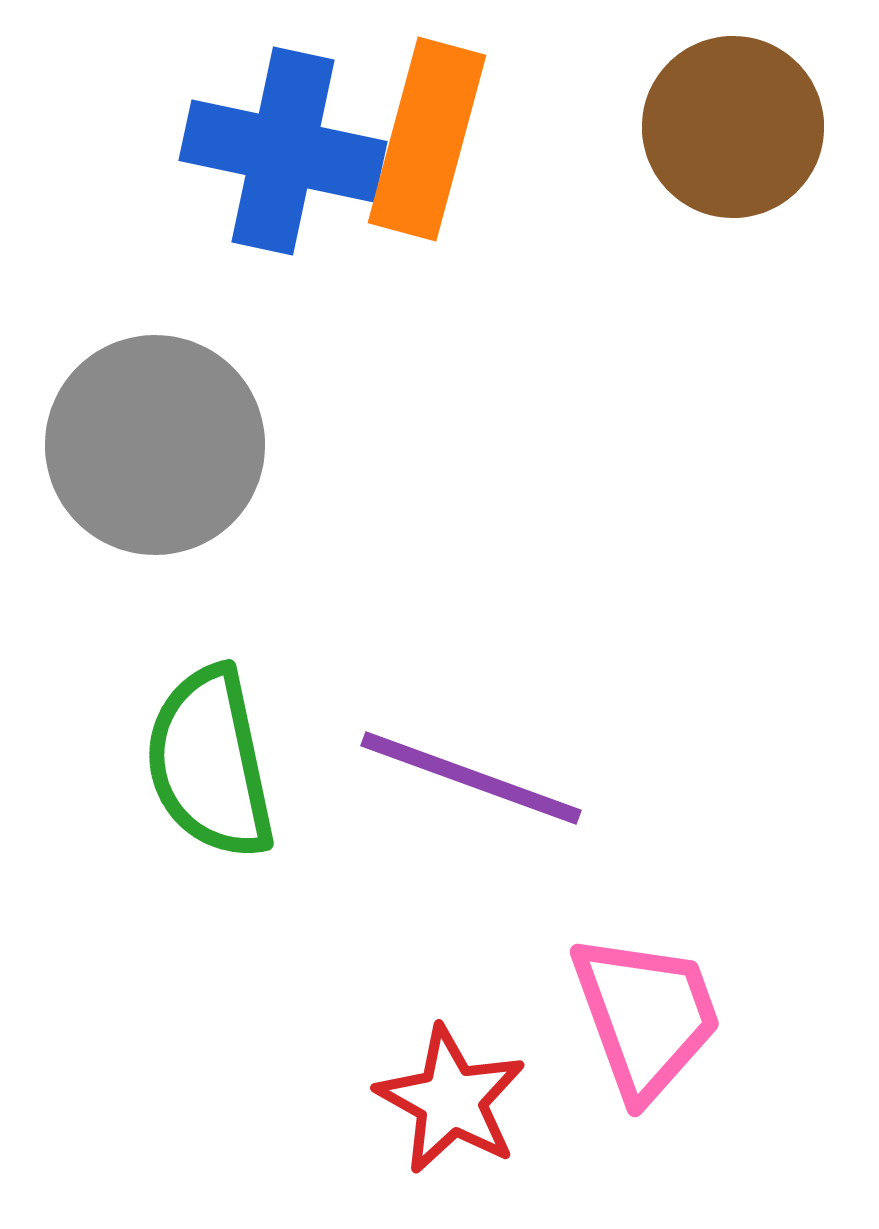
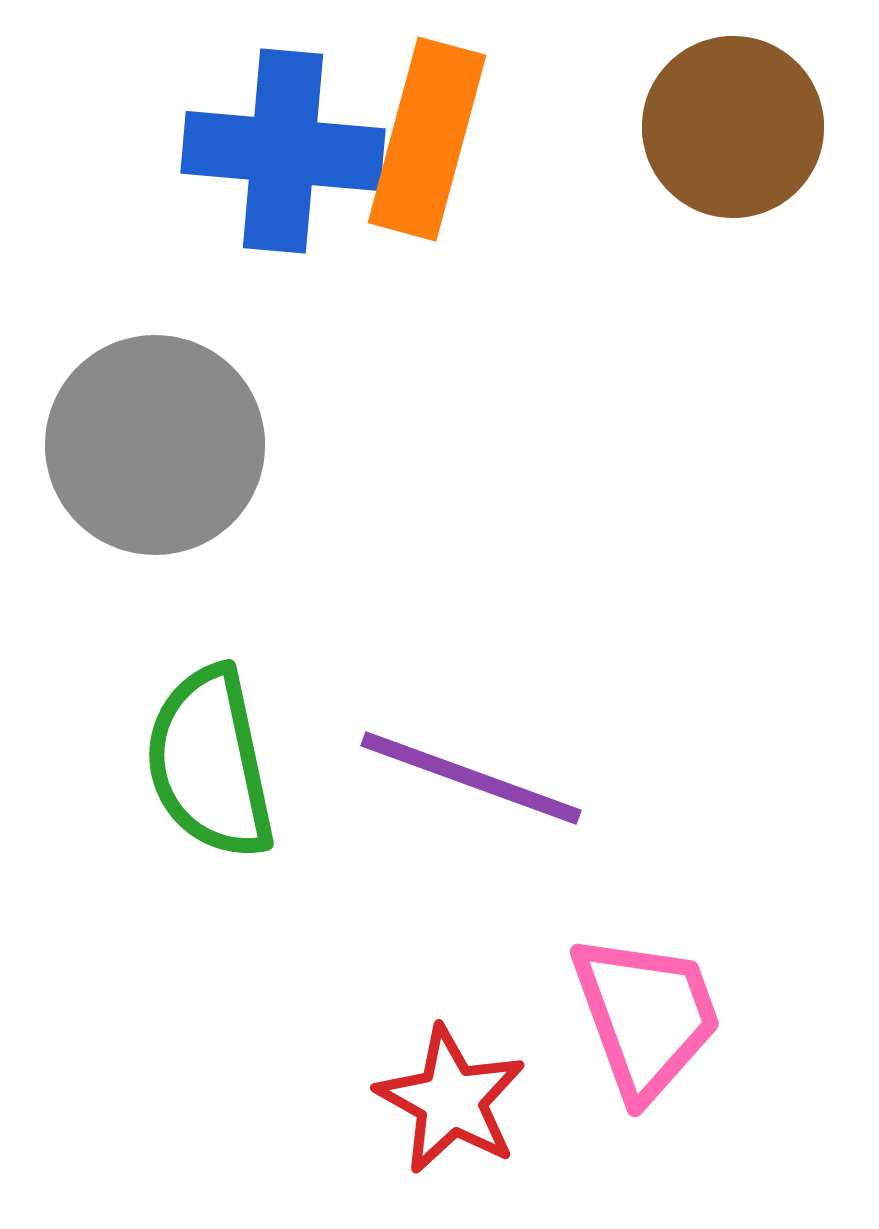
blue cross: rotated 7 degrees counterclockwise
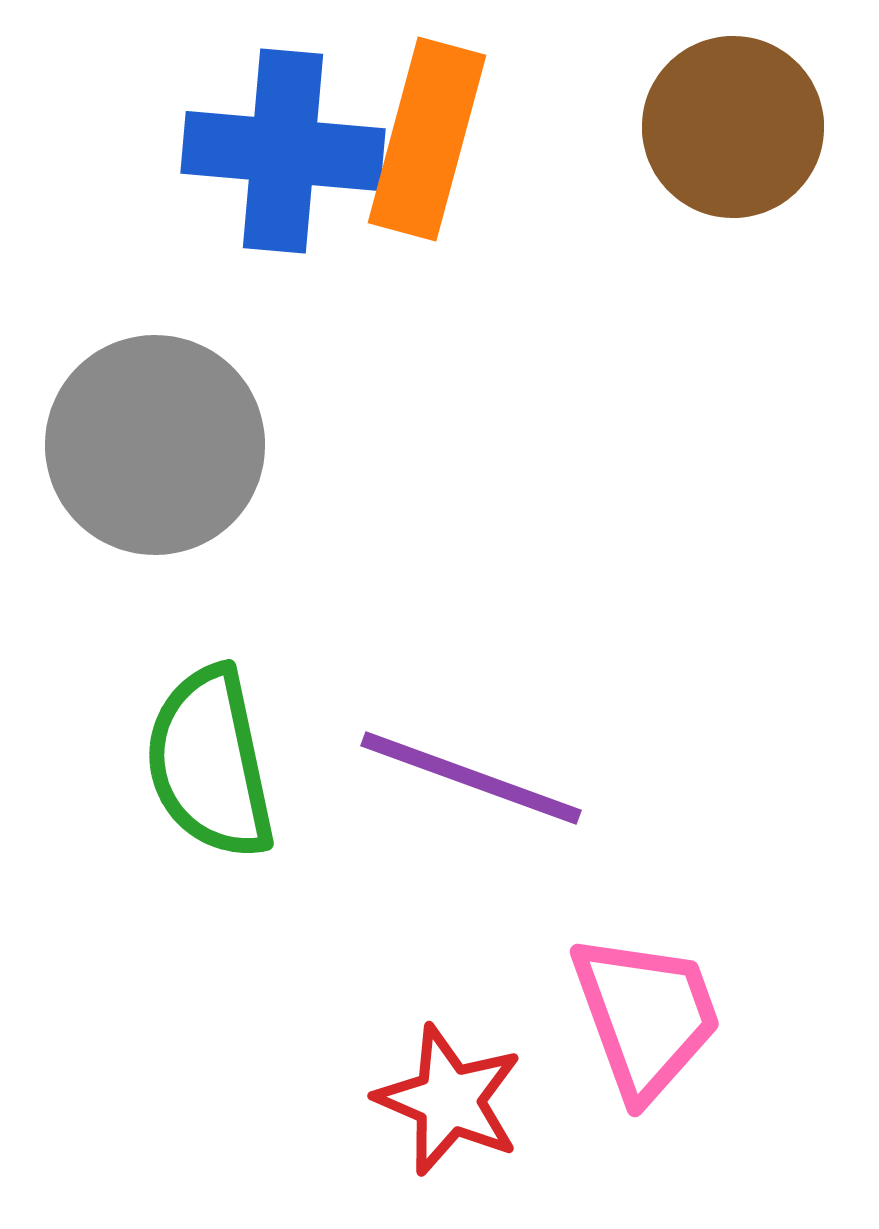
red star: moved 2 px left; rotated 6 degrees counterclockwise
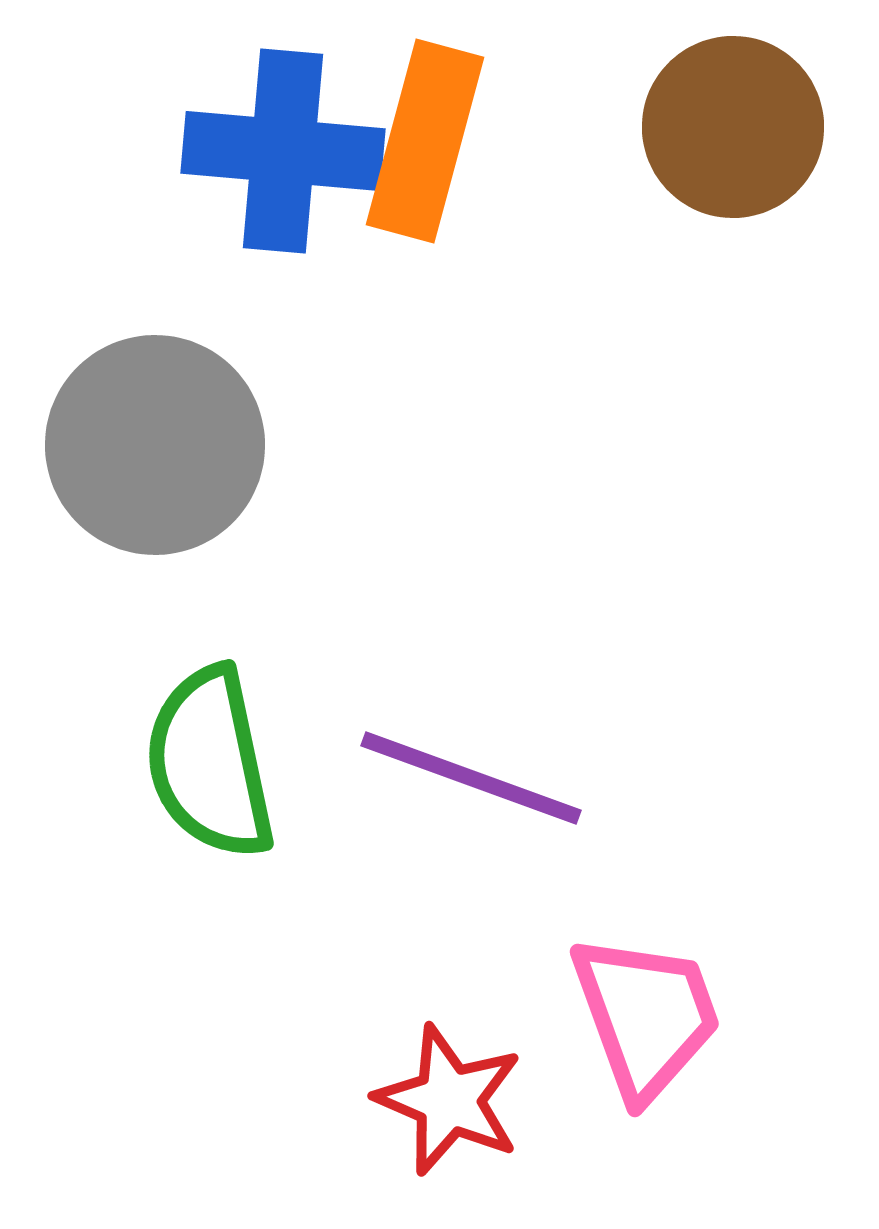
orange rectangle: moved 2 px left, 2 px down
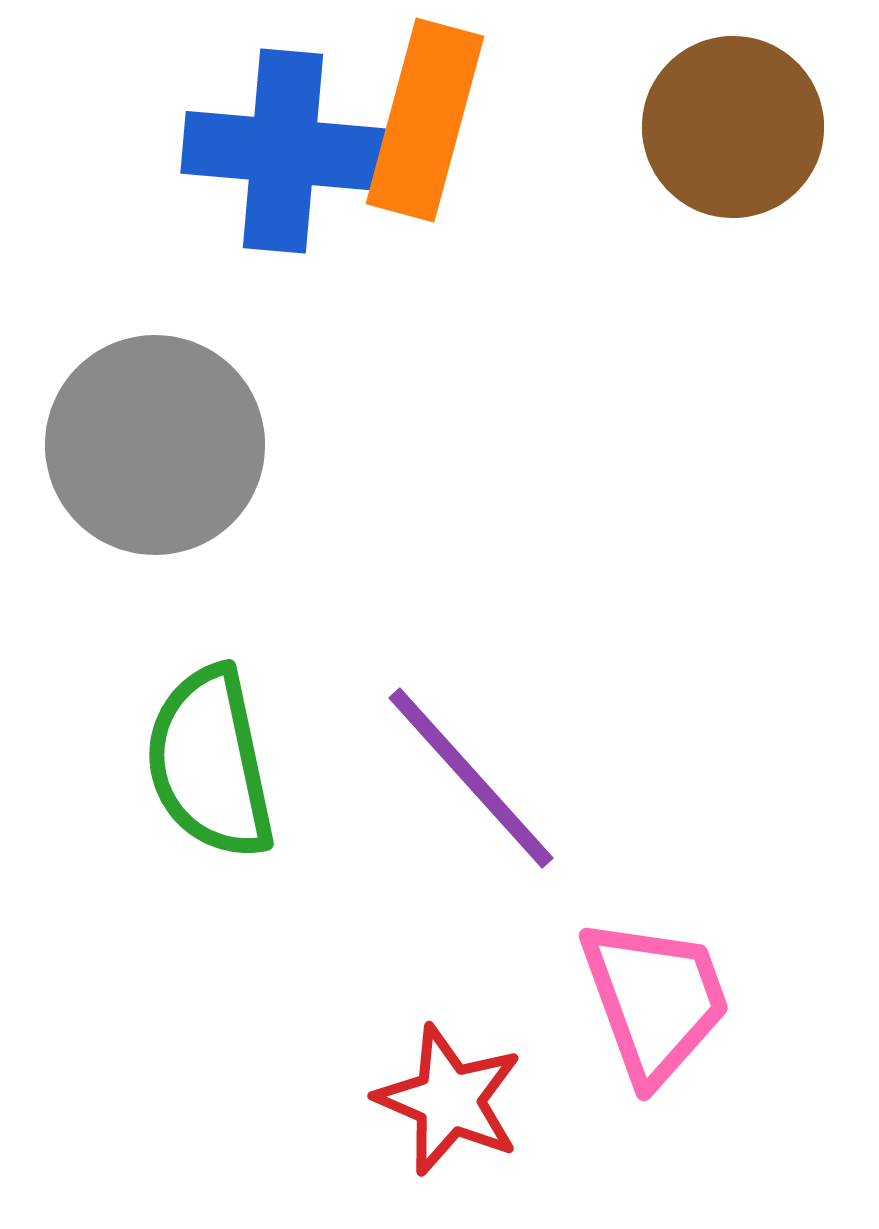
orange rectangle: moved 21 px up
purple line: rotated 28 degrees clockwise
pink trapezoid: moved 9 px right, 16 px up
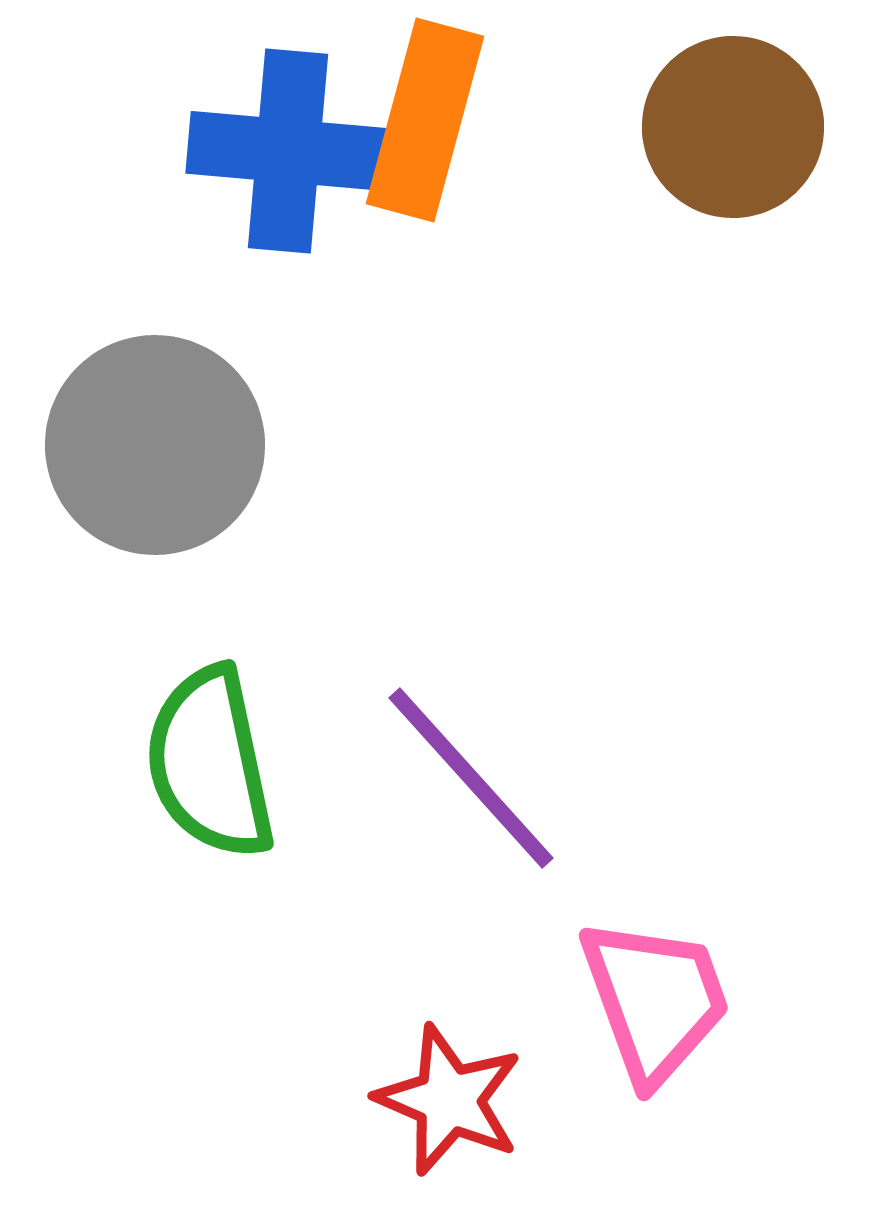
blue cross: moved 5 px right
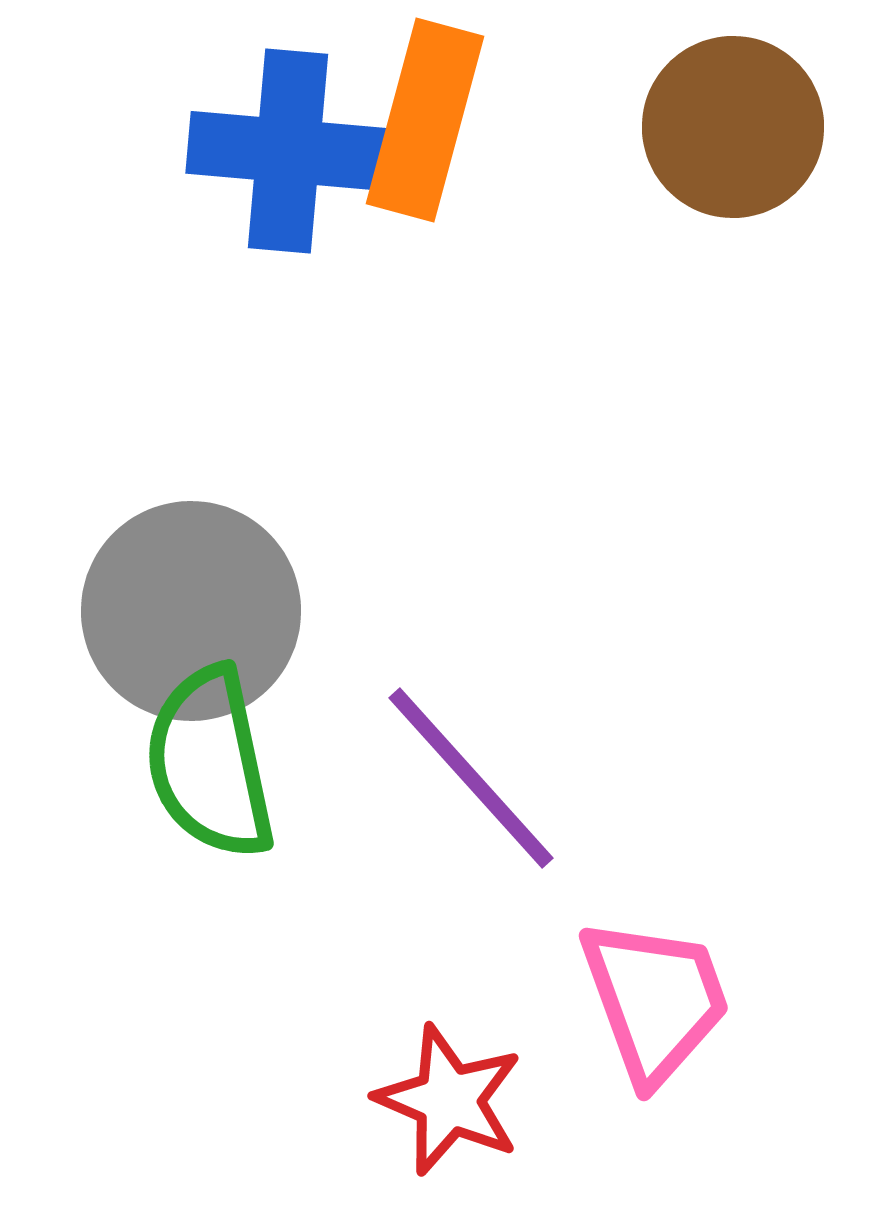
gray circle: moved 36 px right, 166 px down
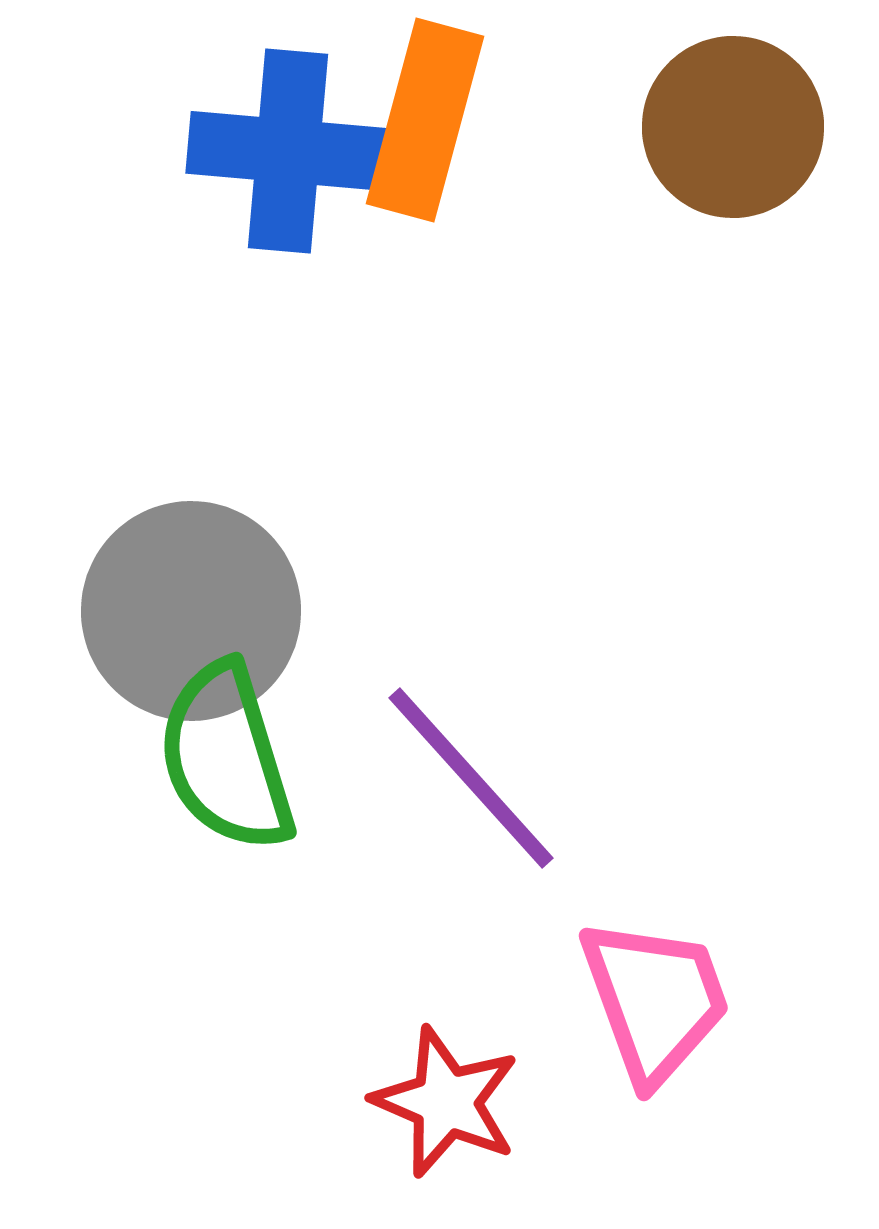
green semicircle: moved 16 px right, 6 px up; rotated 5 degrees counterclockwise
red star: moved 3 px left, 2 px down
